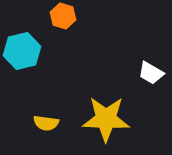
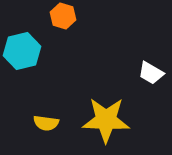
yellow star: moved 1 px down
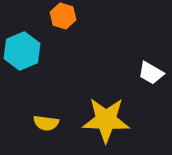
cyan hexagon: rotated 9 degrees counterclockwise
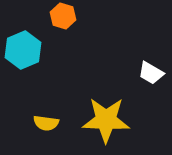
cyan hexagon: moved 1 px right, 1 px up
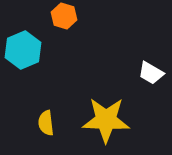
orange hexagon: moved 1 px right
yellow semicircle: rotated 75 degrees clockwise
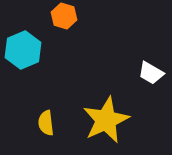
yellow star: rotated 27 degrees counterclockwise
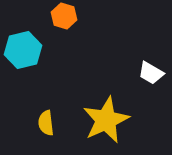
cyan hexagon: rotated 9 degrees clockwise
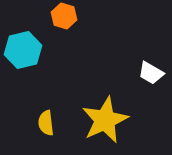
yellow star: moved 1 px left
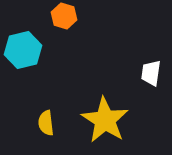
white trapezoid: rotated 68 degrees clockwise
yellow star: rotated 15 degrees counterclockwise
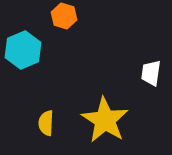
cyan hexagon: rotated 9 degrees counterclockwise
yellow semicircle: rotated 10 degrees clockwise
